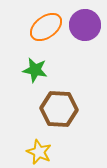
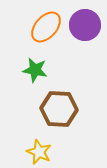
orange ellipse: rotated 12 degrees counterclockwise
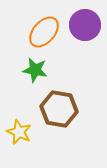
orange ellipse: moved 2 px left, 5 px down
brown hexagon: rotated 6 degrees clockwise
yellow star: moved 20 px left, 20 px up
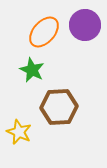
green star: moved 3 px left; rotated 15 degrees clockwise
brown hexagon: moved 2 px up; rotated 12 degrees counterclockwise
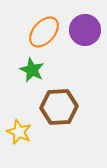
purple circle: moved 5 px down
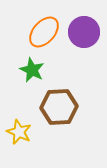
purple circle: moved 1 px left, 2 px down
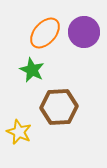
orange ellipse: moved 1 px right, 1 px down
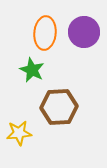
orange ellipse: rotated 36 degrees counterclockwise
yellow star: moved 1 px down; rotated 30 degrees counterclockwise
